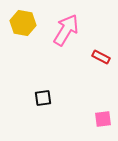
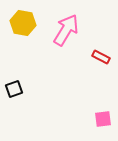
black square: moved 29 px left, 9 px up; rotated 12 degrees counterclockwise
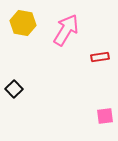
red rectangle: moved 1 px left; rotated 36 degrees counterclockwise
black square: rotated 24 degrees counterclockwise
pink square: moved 2 px right, 3 px up
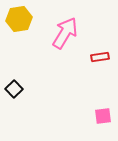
yellow hexagon: moved 4 px left, 4 px up; rotated 20 degrees counterclockwise
pink arrow: moved 1 px left, 3 px down
pink square: moved 2 px left
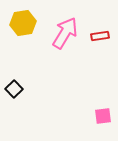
yellow hexagon: moved 4 px right, 4 px down
red rectangle: moved 21 px up
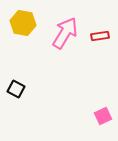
yellow hexagon: rotated 20 degrees clockwise
black square: moved 2 px right; rotated 18 degrees counterclockwise
pink square: rotated 18 degrees counterclockwise
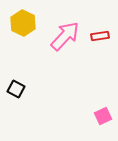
yellow hexagon: rotated 15 degrees clockwise
pink arrow: moved 3 px down; rotated 12 degrees clockwise
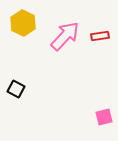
pink square: moved 1 px right, 1 px down; rotated 12 degrees clockwise
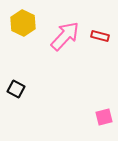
red rectangle: rotated 24 degrees clockwise
